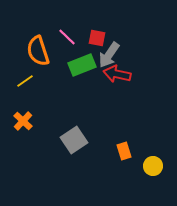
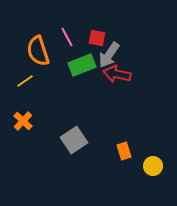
pink line: rotated 18 degrees clockwise
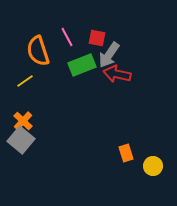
gray square: moved 53 px left; rotated 16 degrees counterclockwise
orange rectangle: moved 2 px right, 2 px down
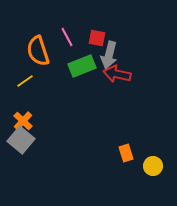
gray arrow: rotated 20 degrees counterclockwise
green rectangle: moved 1 px down
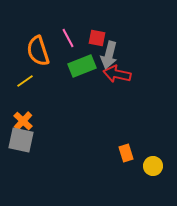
pink line: moved 1 px right, 1 px down
gray square: rotated 28 degrees counterclockwise
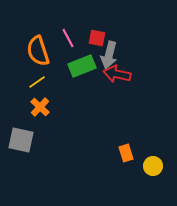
yellow line: moved 12 px right, 1 px down
orange cross: moved 17 px right, 14 px up
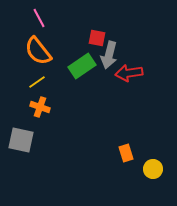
pink line: moved 29 px left, 20 px up
orange semicircle: rotated 20 degrees counterclockwise
green rectangle: rotated 12 degrees counterclockwise
red arrow: moved 12 px right, 1 px up; rotated 20 degrees counterclockwise
orange cross: rotated 24 degrees counterclockwise
yellow circle: moved 3 px down
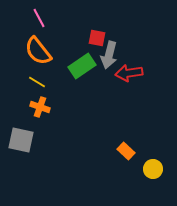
yellow line: rotated 66 degrees clockwise
orange rectangle: moved 2 px up; rotated 30 degrees counterclockwise
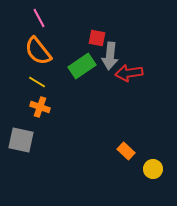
gray arrow: moved 1 px right, 1 px down; rotated 8 degrees counterclockwise
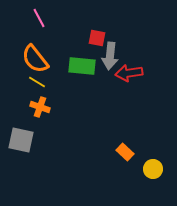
orange semicircle: moved 3 px left, 8 px down
green rectangle: rotated 40 degrees clockwise
orange rectangle: moved 1 px left, 1 px down
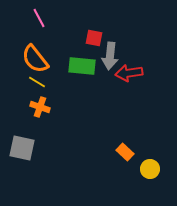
red square: moved 3 px left
gray square: moved 1 px right, 8 px down
yellow circle: moved 3 px left
